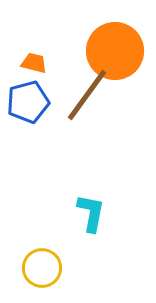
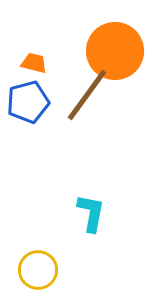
yellow circle: moved 4 px left, 2 px down
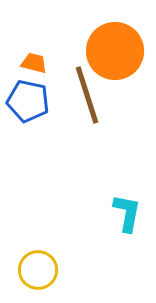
brown line: rotated 54 degrees counterclockwise
blue pentagon: moved 1 px up; rotated 27 degrees clockwise
cyan L-shape: moved 36 px right
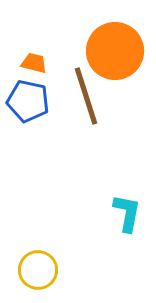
brown line: moved 1 px left, 1 px down
